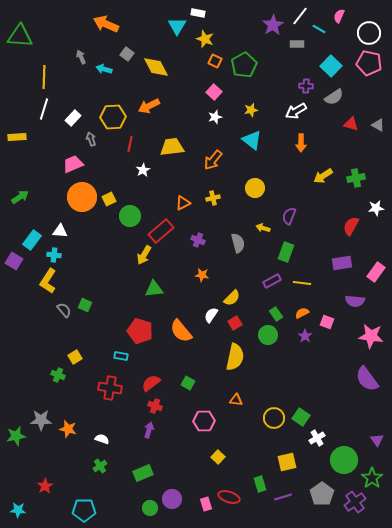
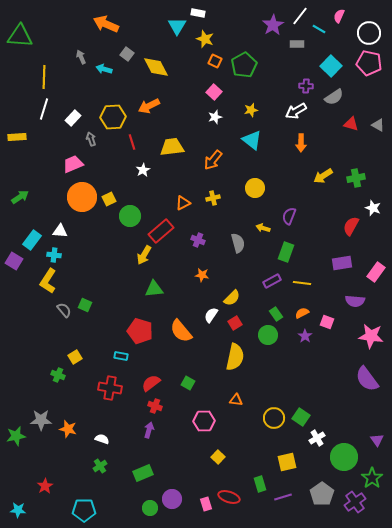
red line at (130, 144): moved 2 px right, 2 px up; rotated 28 degrees counterclockwise
white star at (376, 208): moved 3 px left; rotated 28 degrees clockwise
green circle at (344, 460): moved 3 px up
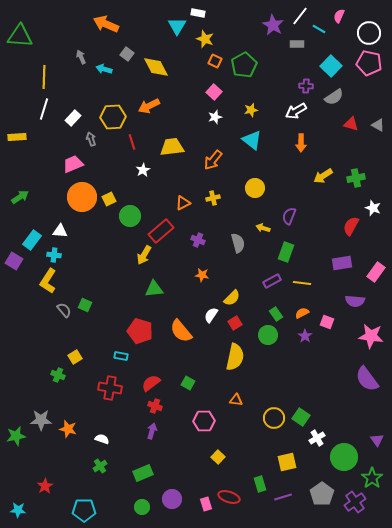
purple star at (273, 25): rotated 10 degrees counterclockwise
purple arrow at (149, 430): moved 3 px right, 1 px down
green circle at (150, 508): moved 8 px left, 1 px up
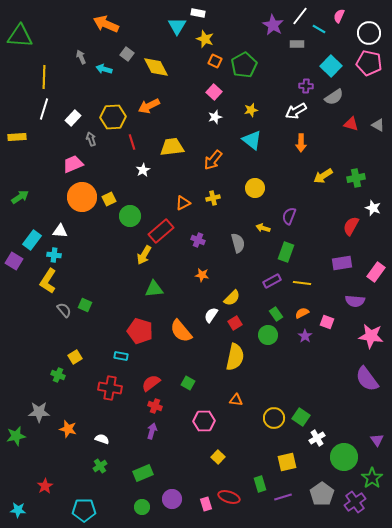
gray star at (41, 420): moved 2 px left, 8 px up
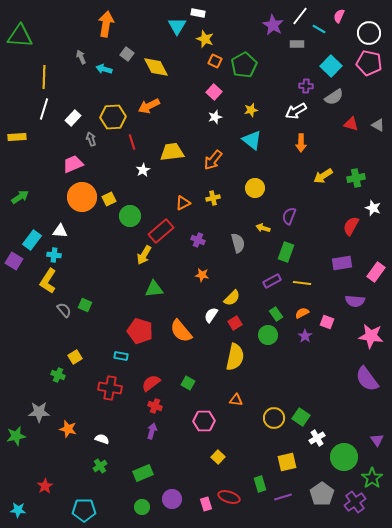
orange arrow at (106, 24): rotated 75 degrees clockwise
yellow trapezoid at (172, 147): moved 5 px down
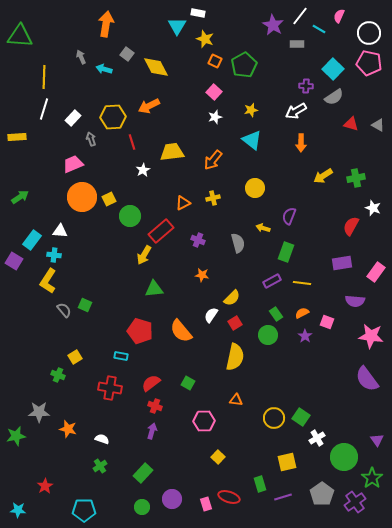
cyan square at (331, 66): moved 2 px right, 3 px down
green rectangle at (143, 473): rotated 24 degrees counterclockwise
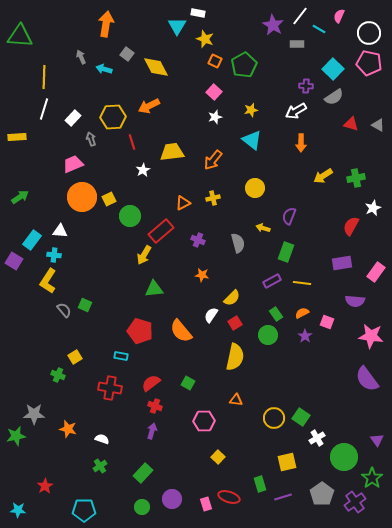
white star at (373, 208): rotated 28 degrees clockwise
gray star at (39, 412): moved 5 px left, 2 px down
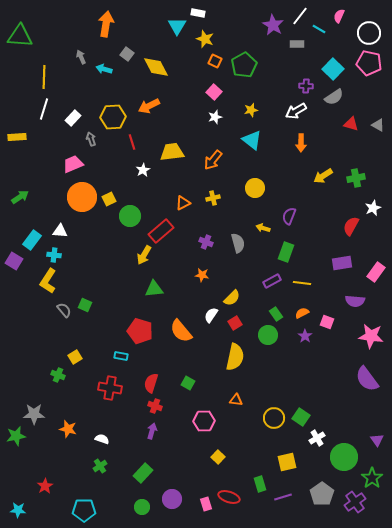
purple cross at (198, 240): moved 8 px right, 2 px down
red semicircle at (151, 383): rotated 36 degrees counterclockwise
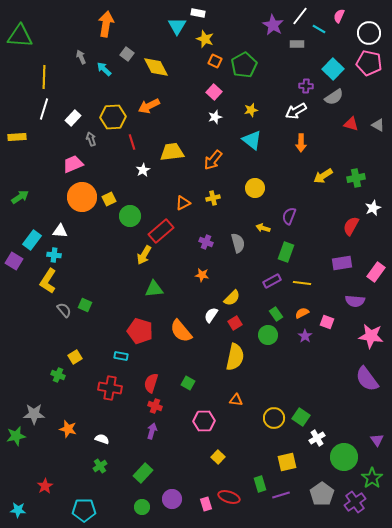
cyan arrow at (104, 69): rotated 28 degrees clockwise
purple line at (283, 497): moved 2 px left, 2 px up
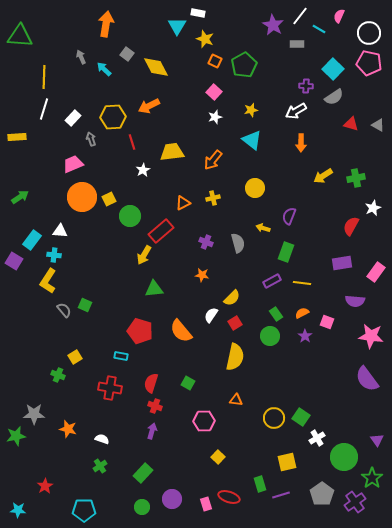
green circle at (268, 335): moved 2 px right, 1 px down
